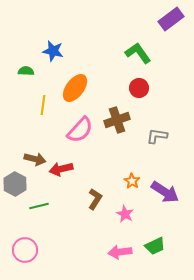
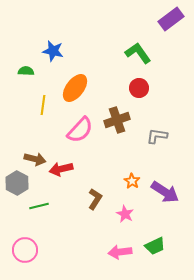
gray hexagon: moved 2 px right, 1 px up
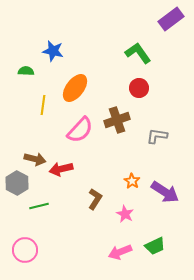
pink arrow: rotated 15 degrees counterclockwise
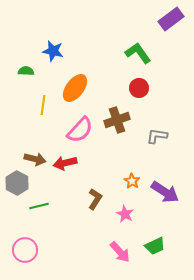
red arrow: moved 4 px right, 6 px up
pink arrow: rotated 110 degrees counterclockwise
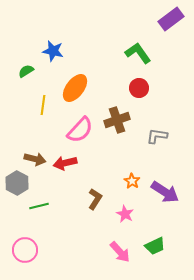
green semicircle: rotated 35 degrees counterclockwise
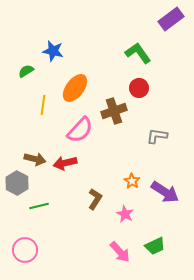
brown cross: moved 3 px left, 9 px up
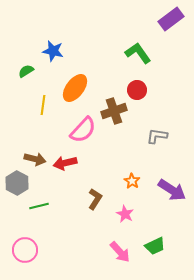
red circle: moved 2 px left, 2 px down
pink semicircle: moved 3 px right
purple arrow: moved 7 px right, 2 px up
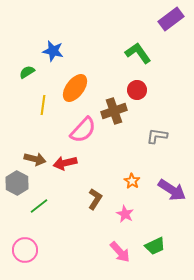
green semicircle: moved 1 px right, 1 px down
green line: rotated 24 degrees counterclockwise
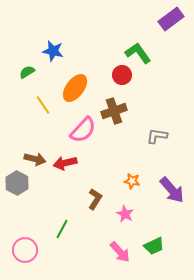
red circle: moved 15 px left, 15 px up
yellow line: rotated 42 degrees counterclockwise
orange star: rotated 21 degrees counterclockwise
purple arrow: rotated 16 degrees clockwise
green line: moved 23 px right, 23 px down; rotated 24 degrees counterclockwise
green trapezoid: moved 1 px left
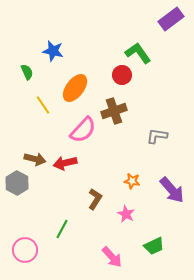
green semicircle: rotated 98 degrees clockwise
pink star: moved 1 px right
pink arrow: moved 8 px left, 5 px down
